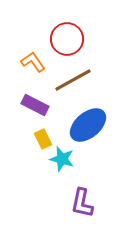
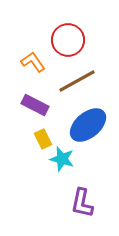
red circle: moved 1 px right, 1 px down
brown line: moved 4 px right, 1 px down
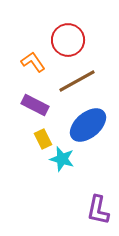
purple L-shape: moved 16 px right, 7 px down
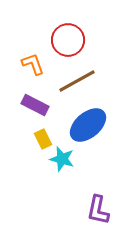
orange L-shape: moved 2 px down; rotated 15 degrees clockwise
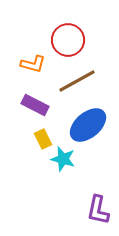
orange L-shape: rotated 125 degrees clockwise
cyan star: moved 1 px right
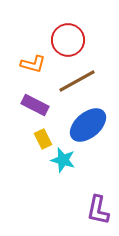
cyan star: moved 1 px down
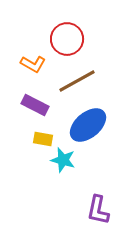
red circle: moved 1 px left, 1 px up
orange L-shape: rotated 15 degrees clockwise
yellow rectangle: rotated 54 degrees counterclockwise
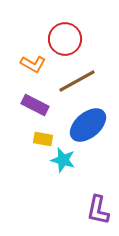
red circle: moved 2 px left
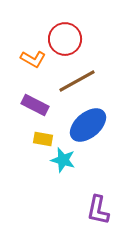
orange L-shape: moved 5 px up
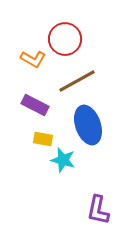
blue ellipse: rotated 69 degrees counterclockwise
